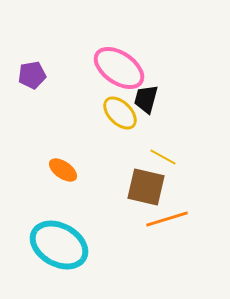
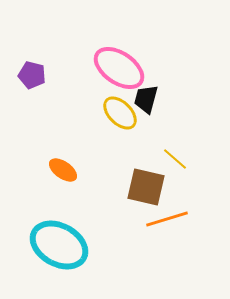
purple pentagon: rotated 24 degrees clockwise
yellow line: moved 12 px right, 2 px down; rotated 12 degrees clockwise
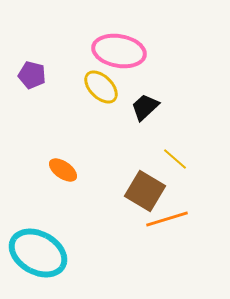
pink ellipse: moved 17 px up; rotated 24 degrees counterclockwise
black trapezoid: moved 1 px left, 8 px down; rotated 32 degrees clockwise
yellow ellipse: moved 19 px left, 26 px up
brown square: moved 1 px left, 4 px down; rotated 18 degrees clockwise
cyan ellipse: moved 21 px left, 8 px down
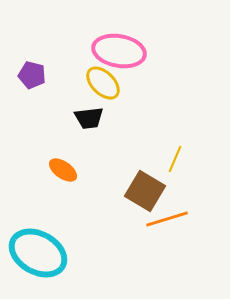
yellow ellipse: moved 2 px right, 4 px up
black trapezoid: moved 56 px left, 11 px down; rotated 144 degrees counterclockwise
yellow line: rotated 72 degrees clockwise
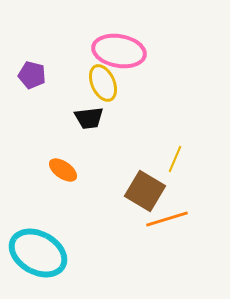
yellow ellipse: rotated 21 degrees clockwise
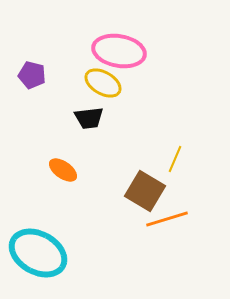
yellow ellipse: rotated 36 degrees counterclockwise
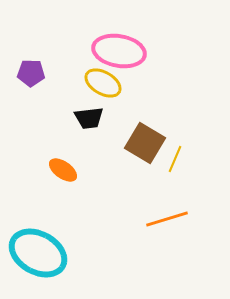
purple pentagon: moved 1 px left, 2 px up; rotated 12 degrees counterclockwise
brown square: moved 48 px up
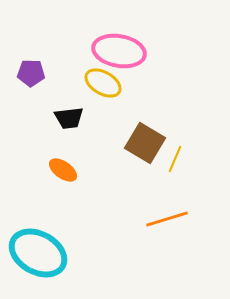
black trapezoid: moved 20 px left
